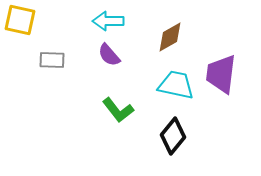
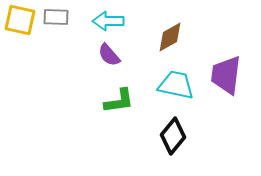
gray rectangle: moved 4 px right, 43 px up
purple trapezoid: moved 5 px right, 1 px down
green L-shape: moved 1 px right, 9 px up; rotated 60 degrees counterclockwise
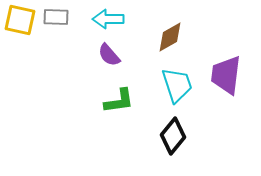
cyan arrow: moved 2 px up
cyan trapezoid: moved 1 px right; rotated 60 degrees clockwise
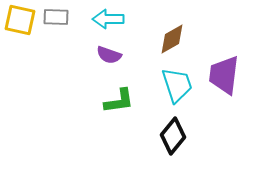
brown diamond: moved 2 px right, 2 px down
purple semicircle: rotated 30 degrees counterclockwise
purple trapezoid: moved 2 px left
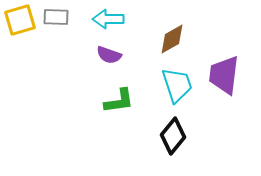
yellow square: rotated 28 degrees counterclockwise
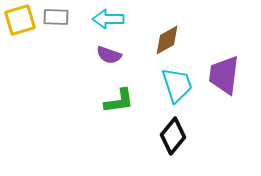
brown diamond: moved 5 px left, 1 px down
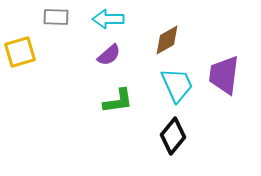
yellow square: moved 32 px down
purple semicircle: rotated 60 degrees counterclockwise
cyan trapezoid: rotated 6 degrees counterclockwise
green L-shape: moved 1 px left
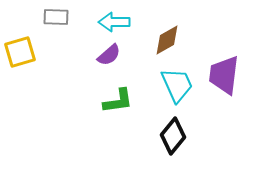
cyan arrow: moved 6 px right, 3 px down
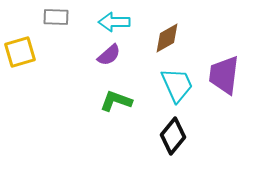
brown diamond: moved 2 px up
green L-shape: moved 2 px left; rotated 152 degrees counterclockwise
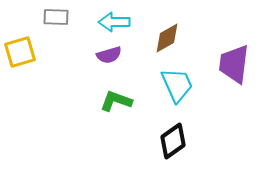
purple semicircle: rotated 25 degrees clockwise
purple trapezoid: moved 10 px right, 11 px up
black diamond: moved 5 px down; rotated 15 degrees clockwise
